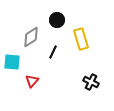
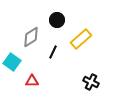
yellow rectangle: rotated 65 degrees clockwise
cyan square: rotated 30 degrees clockwise
red triangle: rotated 48 degrees clockwise
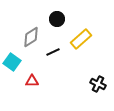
black circle: moved 1 px up
black line: rotated 40 degrees clockwise
black cross: moved 7 px right, 2 px down
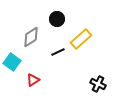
black line: moved 5 px right
red triangle: moved 1 px right, 1 px up; rotated 32 degrees counterclockwise
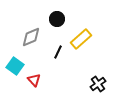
gray diamond: rotated 10 degrees clockwise
black line: rotated 40 degrees counterclockwise
cyan square: moved 3 px right, 4 px down
red triangle: moved 1 px right; rotated 40 degrees counterclockwise
black cross: rotated 28 degrees clockwise
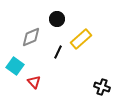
red triangle: moved 2 px down
black cross: moved 4 px right, 3 px down; rotated 35 degrees counterclockwise
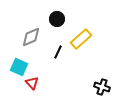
cyan square: moved 4 px right, 1 px down; rotated 12 degrees counterclockwise
red triangle: moved 2 px left, 1 px down
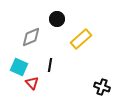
black line: moved 8 px left, 13 px down; rotated 16 degrees counterclockwise
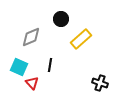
black circle: moved 4 px right
black cross: moved 2 px left, 4 px up
